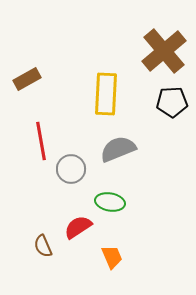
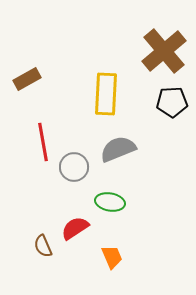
red line: moved 2 px right, 1 px down
gray circle: moved 3 px right, 2 px up
red semicircle: moved 3 px left, 1 px down
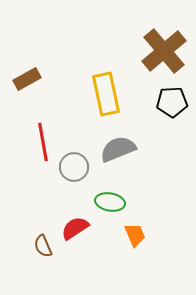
yellow rectangle: rotated 15 degrees counterclockwise
orange trapezoid: moved 23 px right, 22 px up
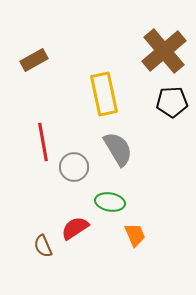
brown rectangle: moved 7 px right, 19 px up
yellow rectangle: moved 2 px left
gray semicircle: rotated 81 degrees clockwise
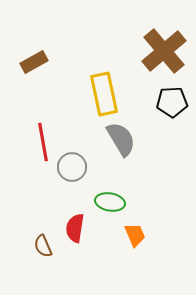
brown rectangle: moved 2 px down
gray semicircle: moved 3 px right, 10 px up
gray circle: moved 2 px left
red semicircle: rotated 48 degrees counterclockwise
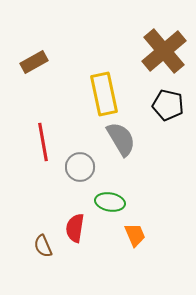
black pentagon: moved 4 px left, 3 px down; rotated 16 degrees clockwise
gray circle: moved 8 px right
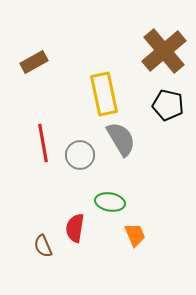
red line: moved 1 px down
gray circle: moved 12 px up
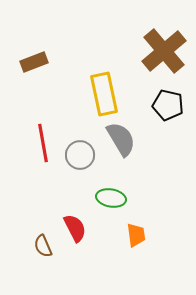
brown rectangle: rotated 8 degrees clockwise
green ellipse: moved 1 px right, 4 px up
red semicircle: rotated 144 degrees clockwise
orange trapezoid: moved 1 px right; rotated 15 degrees clockwise
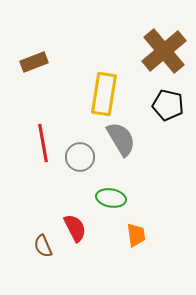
yellow rectangle: rotated 21 degrees clockwise
gray circle: moved 2 px down
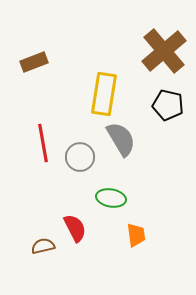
brown semicircle: rotated 100 degrees clockwise
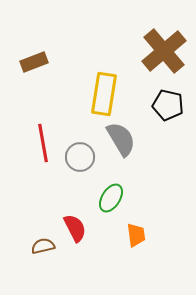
green ellipse: rotated 68 degrees counterclockwise
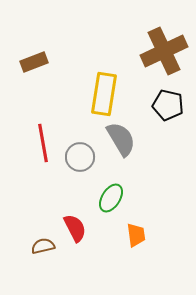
brown cross: rotated 15 degrees clockwise
